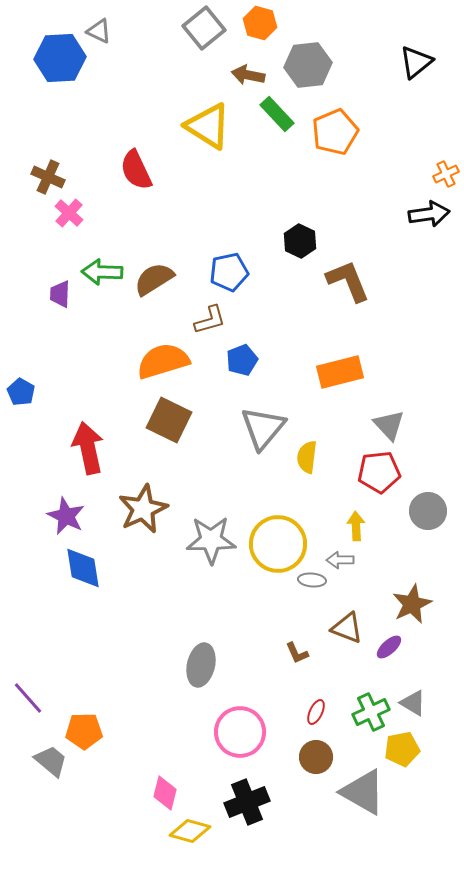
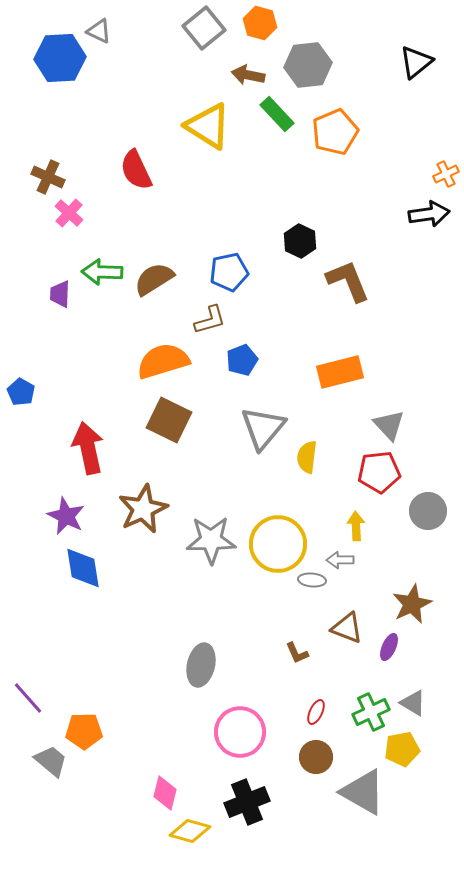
purple ellipse at (389, 647): rotated 24 degrees counterclockwise
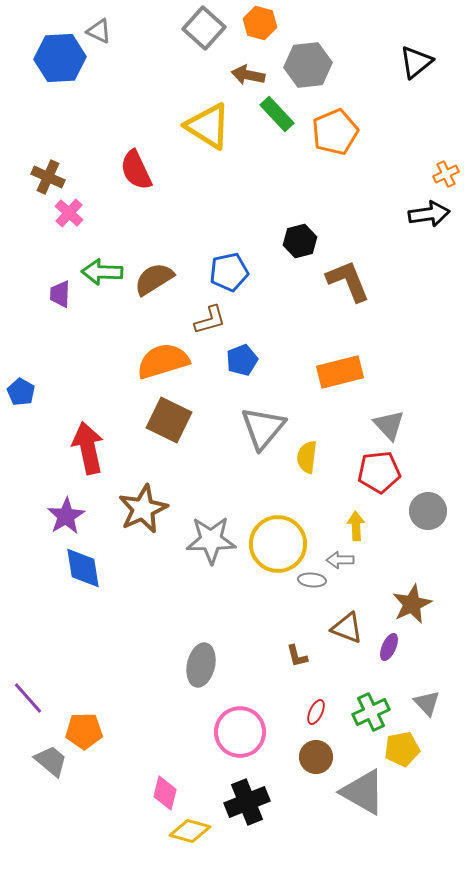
gray square at (204, 28): rotated 9 degrees counterclockwise
black hexagon at (300, 241): rotated 20 degrees clockwise
purple star at (66, 516): rotated 15 degrees clockwise
brown L-shape at (297, 653): moved 3 px down; rotated 10 degrees clockwise
gray triangle at (413, 703): moved 14 px right; rotated 16 degrees clockwise
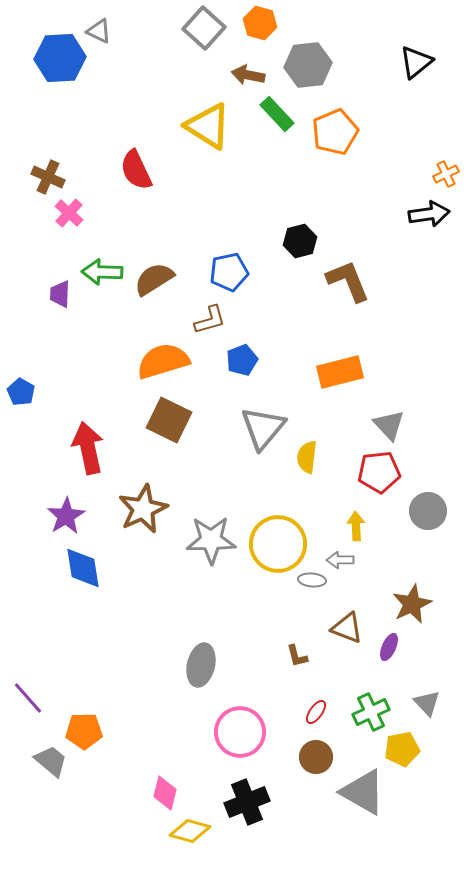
red ellipse at (316, 712): rotated 10 degrees clockwise
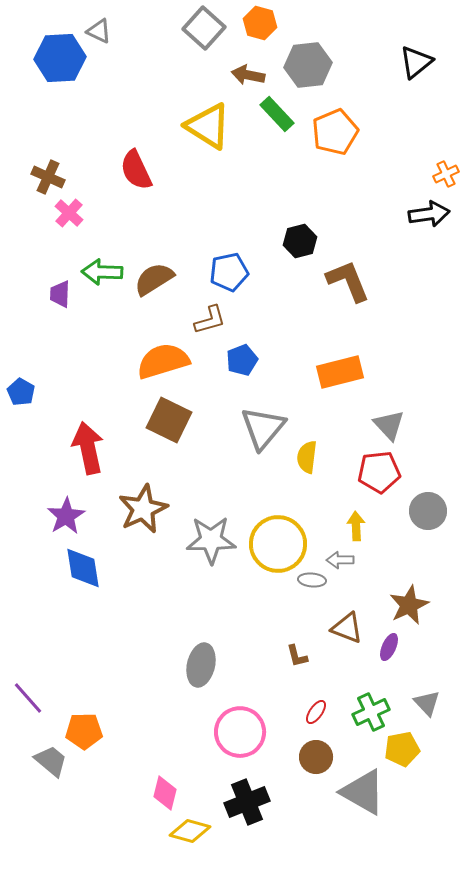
brown star at (412, 604): moved 3 px left, 1 px down
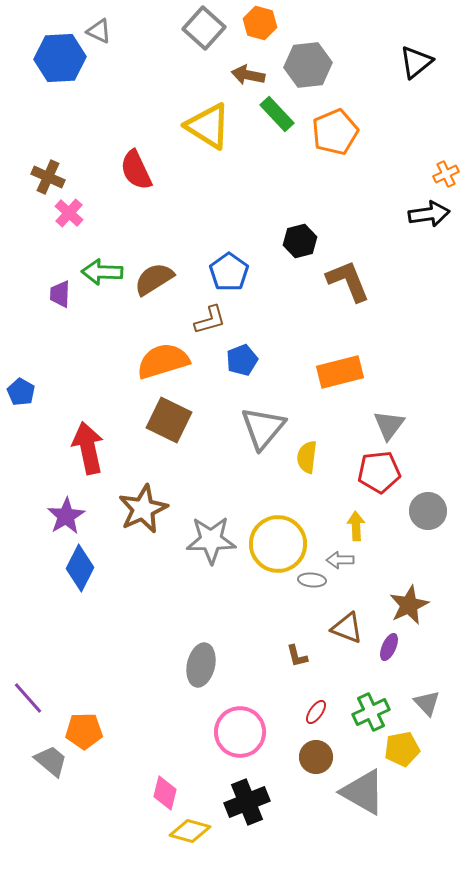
blue pentagon at (229, 272): rotated 24 degrees counterclockwise
gray triangle at (389, 425): rotated 20 degrees clockwise
blue diamond at (83, 568): moved 3 px left; rotated 36 degrees clockwise
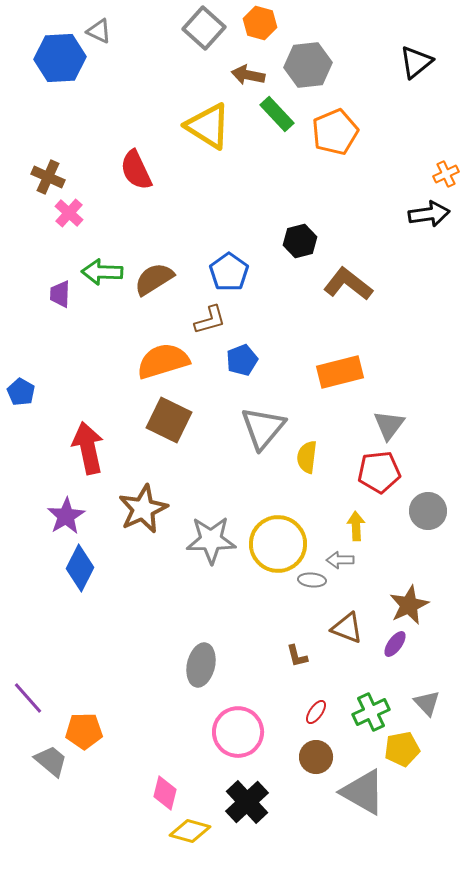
brown L-shape at (348, 281): moved 3 px down; rotated 30 degrees counterclockwise
purple ellipse at (389, 647): moved 6 px right, 3 px up; rotated 12 degrees clockwise
pink circle at (240, 732): moved 2 px left
black cross at (247, 802): rotated 21 degrees counterclockwise
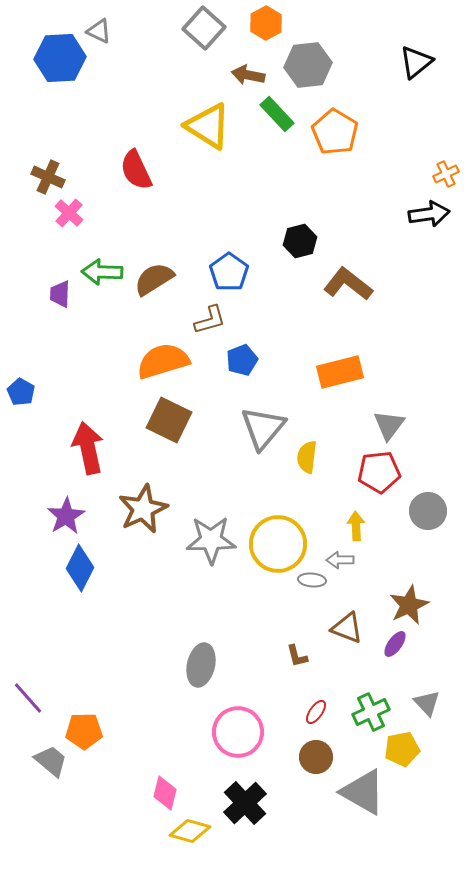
orange hexagon at (260, 23): moved 6 px right; rotated 16 degrees clockwise
orange pentagon at (335, 132): rotated 18 degrees counterclockwise
black cross at (247, 802): moved 2 px left, 1 px down
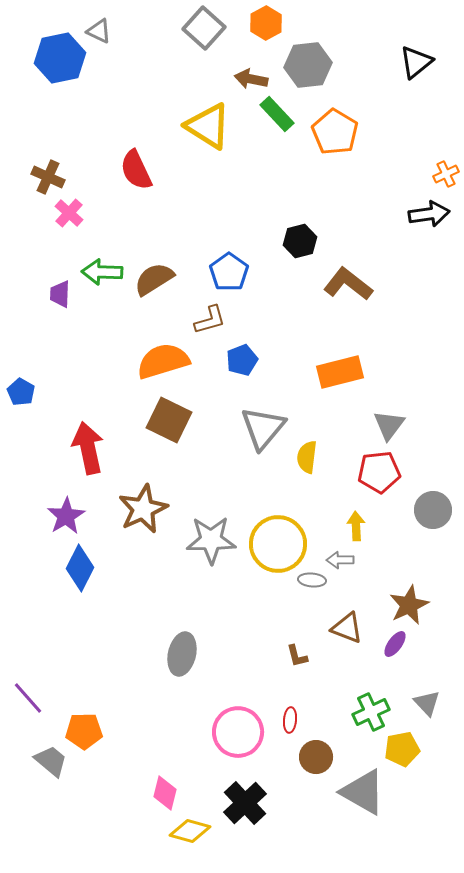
blue hexagon at (60, 58): rotated 9 degrees counterclockwise
brown arrow at (248, 75): moved 3 px right, 4 px down
gray circle at (428, 511): moved 5 px right, 1 px up
gray ellipse at (201, 665): moved 19 px left, 11 px up
red ellipse at (316, 712): moved 26 px left, 8 px down; rotated 30 degrees counterclockwise
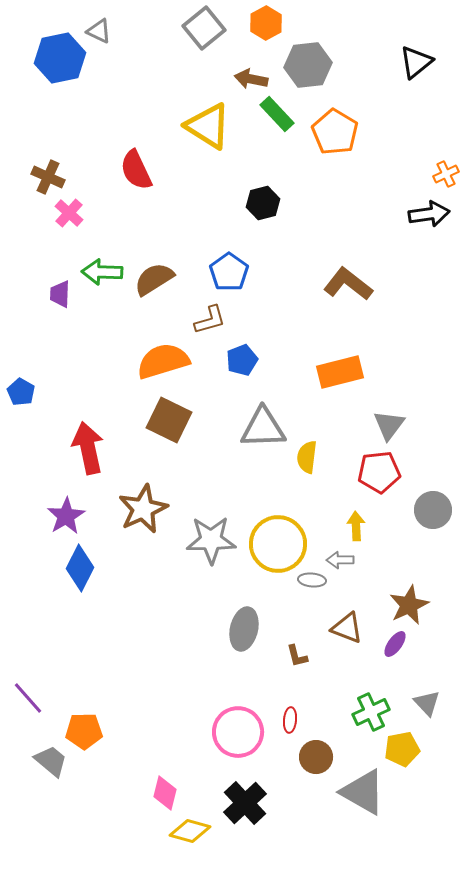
gray square at (204, 28): rotated 9 degrees clockwise
black hexagon at (300, 241): moved 37 px left, 38 px up
gray triangle at (263, 428): rotated 48 degrees clockwise
gray ellipse at (182, 654): moved 62 px right, 25 px up
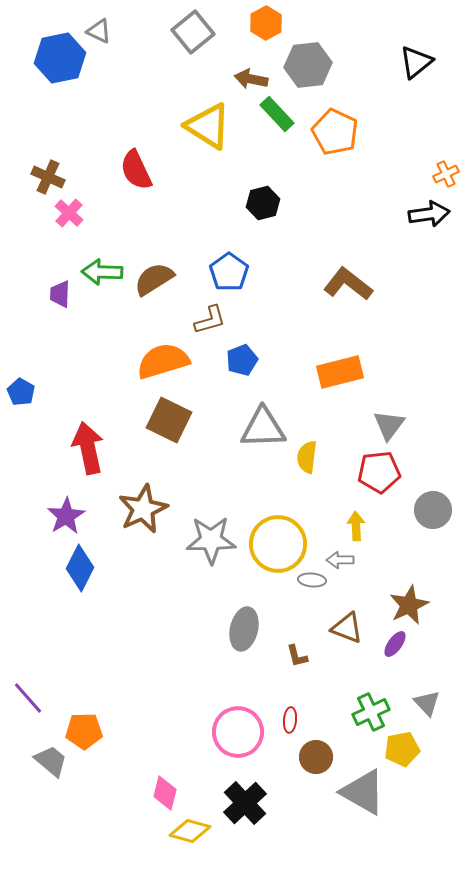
gray square at (204, 28): moved 11 px left, 4 px down
orange pentagon at (335, 132): rotated 6 degrees counterclockwise
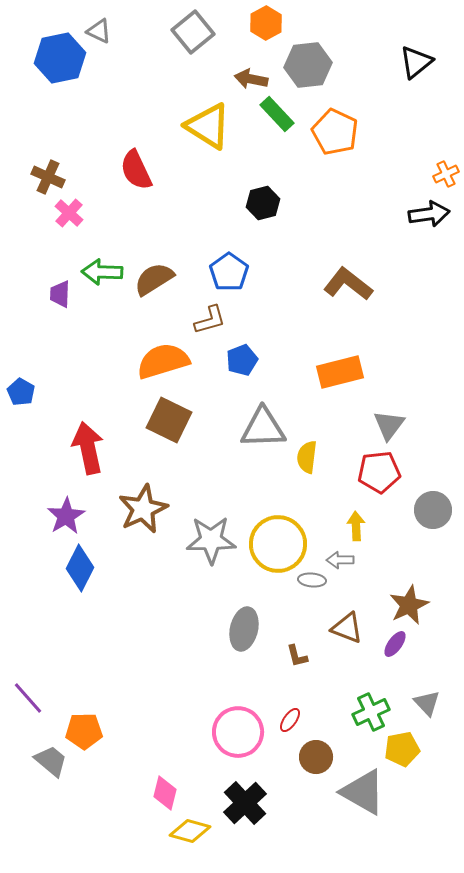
red ellipse at (290, 720): rotated 30 degrees clockwise
